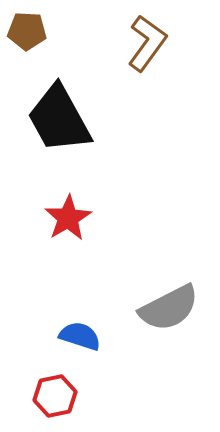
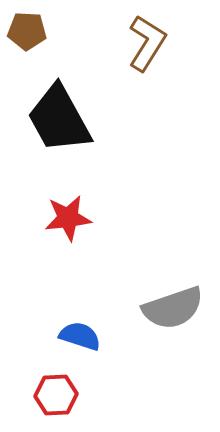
brown L-shape: rotated 4 degrees counterclockwise
red star: rotated 24 degrees clockwise
gray semicircle: moved 4 px right; rotated 8 degrees clockwise
red hexagon: moved 1 px right, 1 px up; rotated 9 degrees clockwise
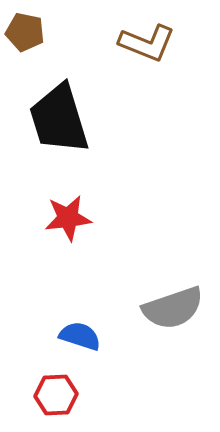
brown pentagon: moved 2 px left, 1 px down; rotated 9 degrees clockwise
brown L-shape: rotated 80 degrees clockwise
black trapezoid: rotated 12 degrees clockwise
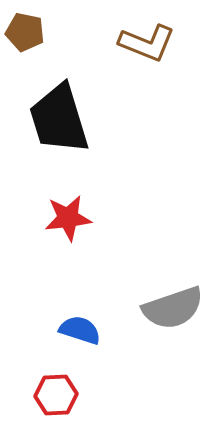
blue semicircle: moved 6 px up
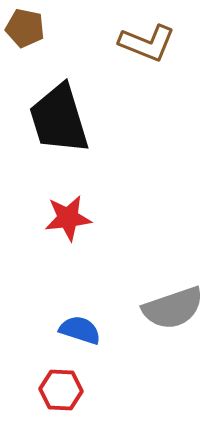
brown pentagon: moved 4 px up
red hexagon: moved 5 px right, 5 px up; rotated 6 degrees clockwise
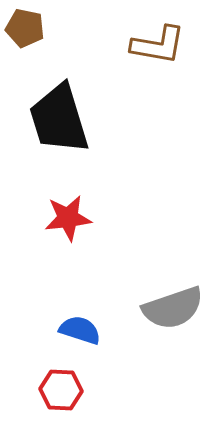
brown L-shape: moved 11 px right, 2 px down; rotated 12 degrees counterclockwise
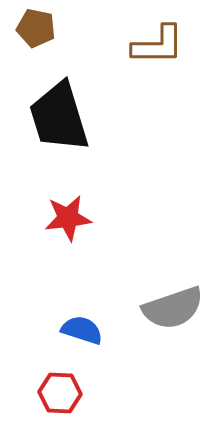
brown pentagon: moved 11 px right
brown L-shape: rotated 10 degrees counterclockwise
black trapezoid: moved 2 px up
blue semicircle: moved 2 px right
red hexagon: moved 1 px left, 3 px down
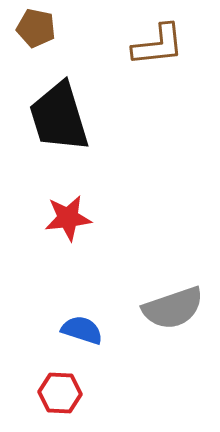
brown L-shape: rotated 6 degrees counterclockwise
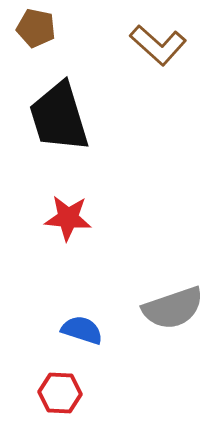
brown L-shape: rotated 48 degrees clockwise
red star: rotated 12 degrees clockwise
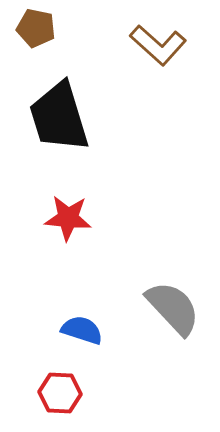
gray semicircle: rotated 114 degrees counterclockwise
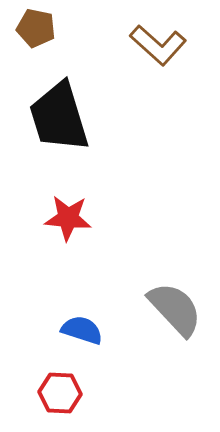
gray semicircle: moved 2 px right, 1 px down
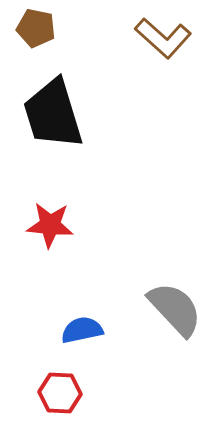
brown L-shape: moved 5 px right, 7 px up
black trapezoid: moved 6 px left, 3 px up
red star: moved 18 px left, 7 px down
blue semicircle: rotated 30 degrees counterclockwise
